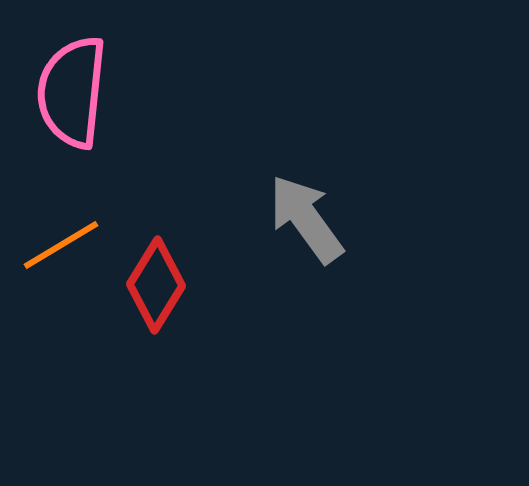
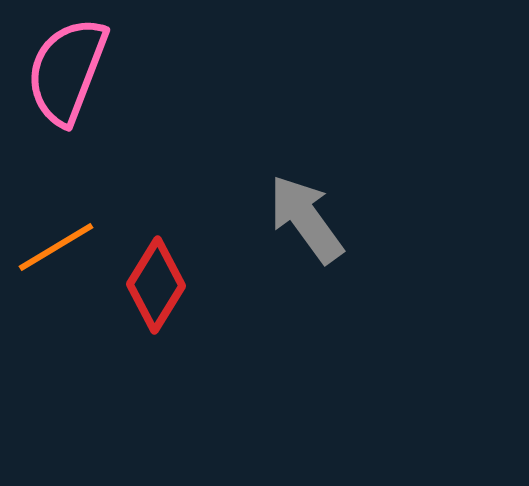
pink semicircle: moved 5 px left, 21 px up; rotated 15 degrees clockwise
orange line: moved 5 px left, 2 px down
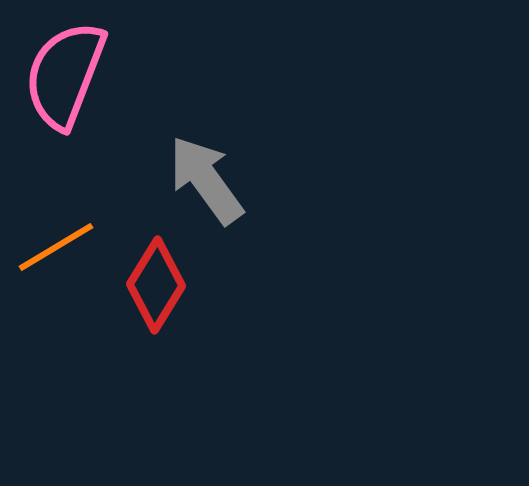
pink semicircle: moved 2 px left, 4 px down
gray arrow: moved 100 px left, 39 px up
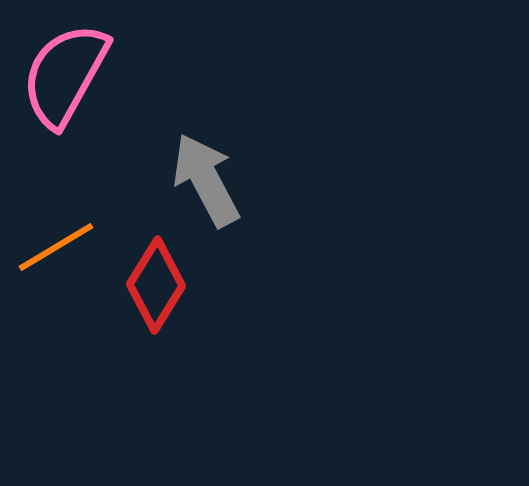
pink semicircle: rotated 8 degrees clockwise
gray arrow: rotated 8 degrees clockwise
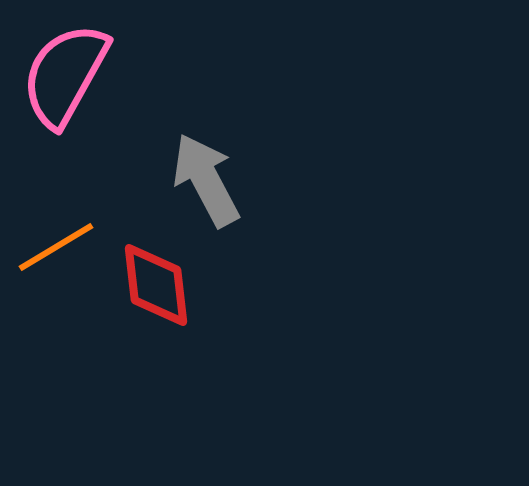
red diamond: rotated 38 degrees counterclockwise
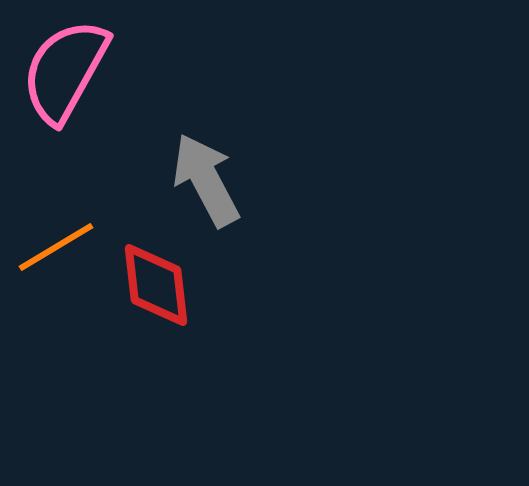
pink semicircle: moved 4 px up
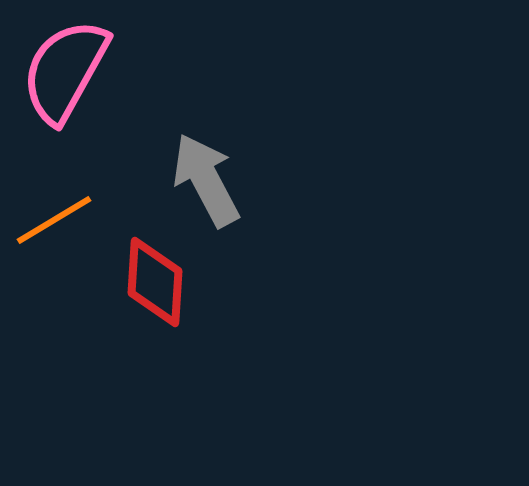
orange line: moved 2 px left, 27 px up
red diamond: moved 1 px left, 3 px up; rotated 10 degrees clockwise
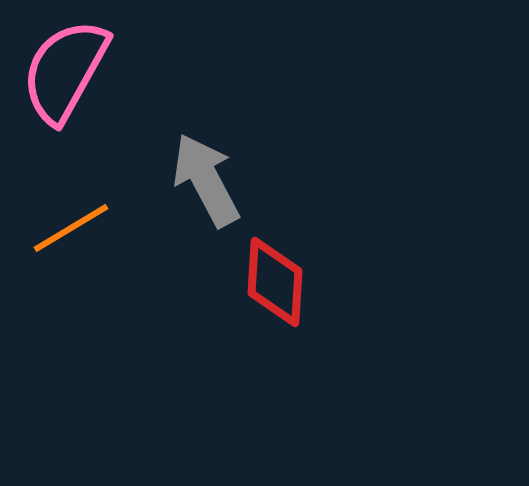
orange line: moved 17 px right, 8 px down
red diamond: moved 120 px right
